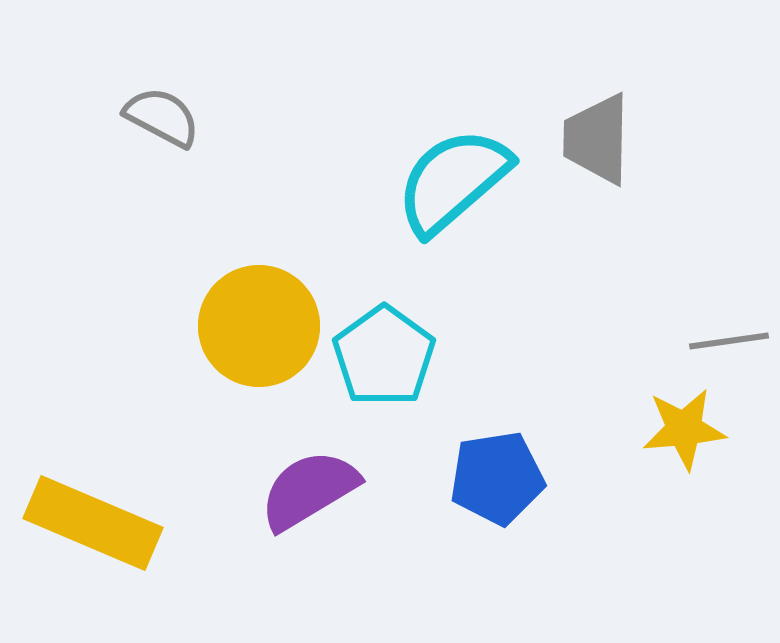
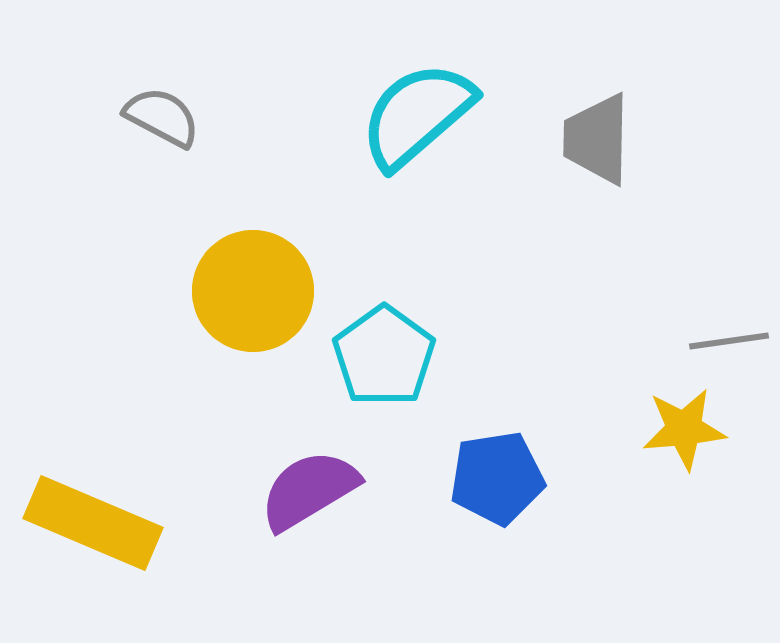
cyan semicircle: moved 36 px left, 66 px up
yellow circle: moved 6 px left, 35 px up
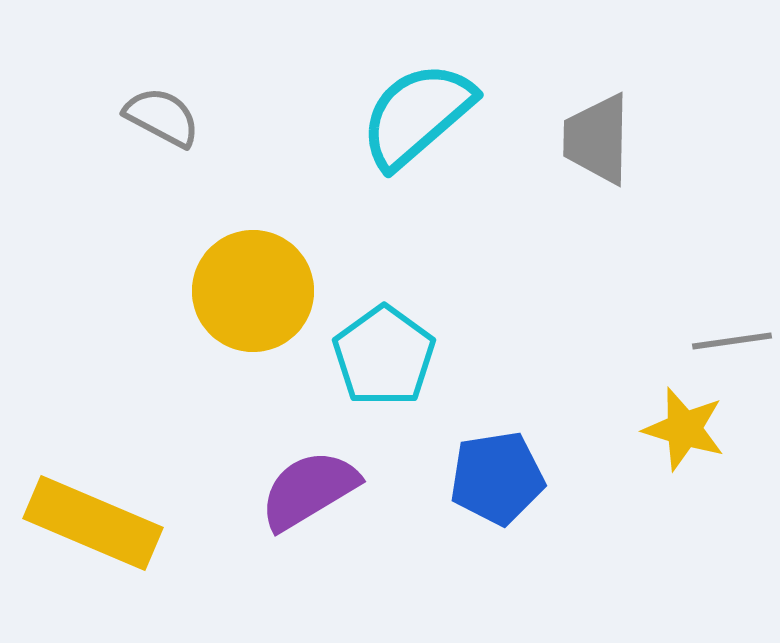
gray line: moved 3 px right
yellow star: rotated 22 degrees clockwise
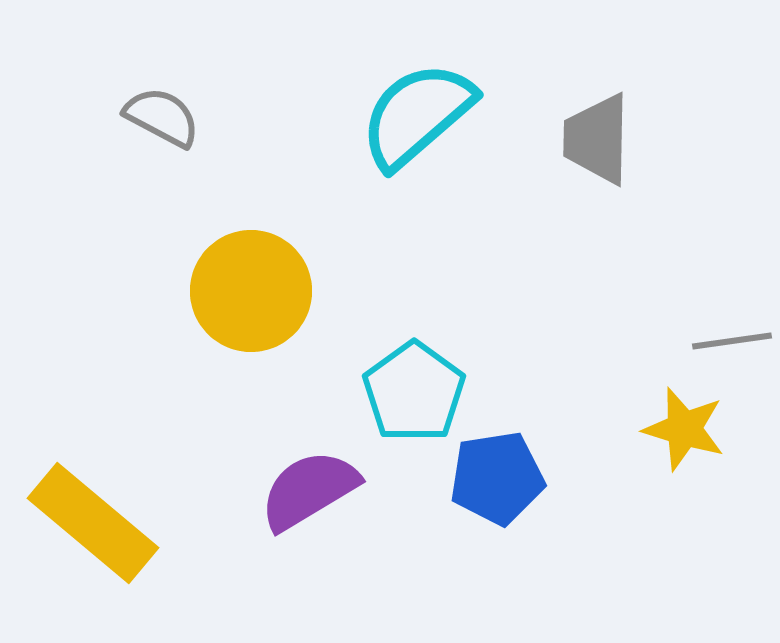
yellow circle: moved 2 px left
cyan pentagon: moved 30 px right, 36 px down
yellow rectangle: rotated 17 degrees clockwise
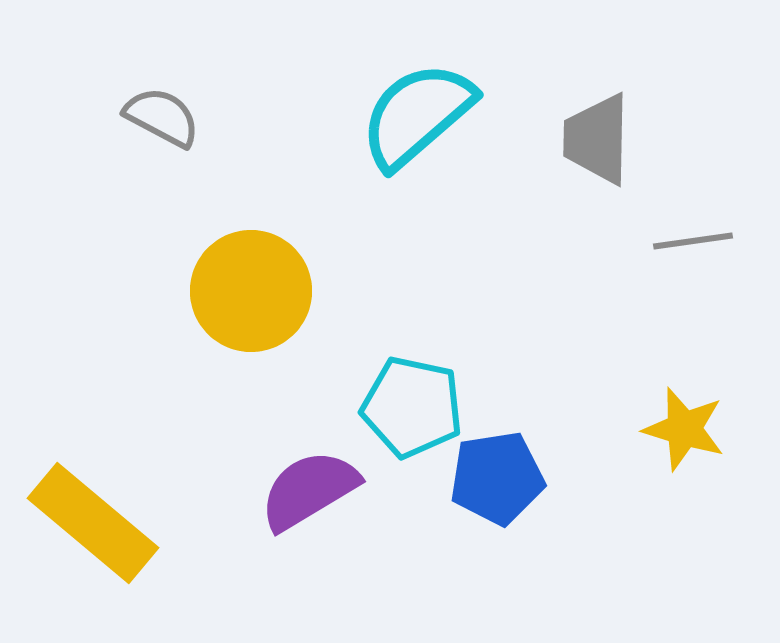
gray line: moved 39 px left, 100 px up
cyan pentagon: moved 2 px left, 15 px down; rotated 24 degrees counterclockwise
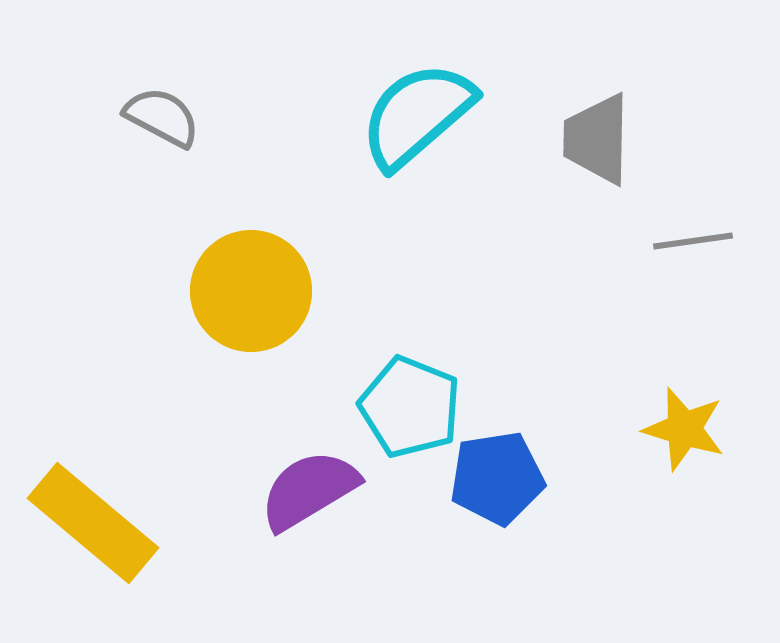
cyan pentagon: moved 2 px left; rotated 10 degrees clockwise
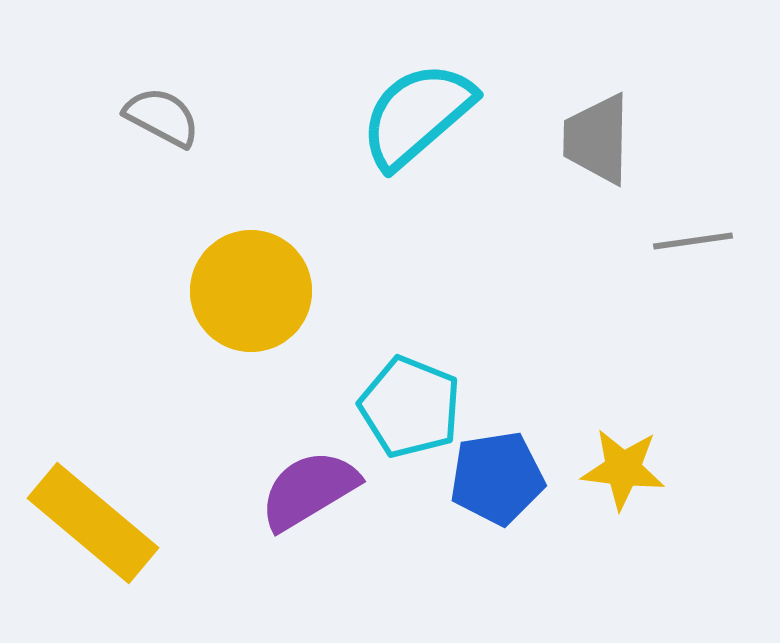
yellow star: moved 61 px left, 40 px down; rotated 10 degrees counterclockwise
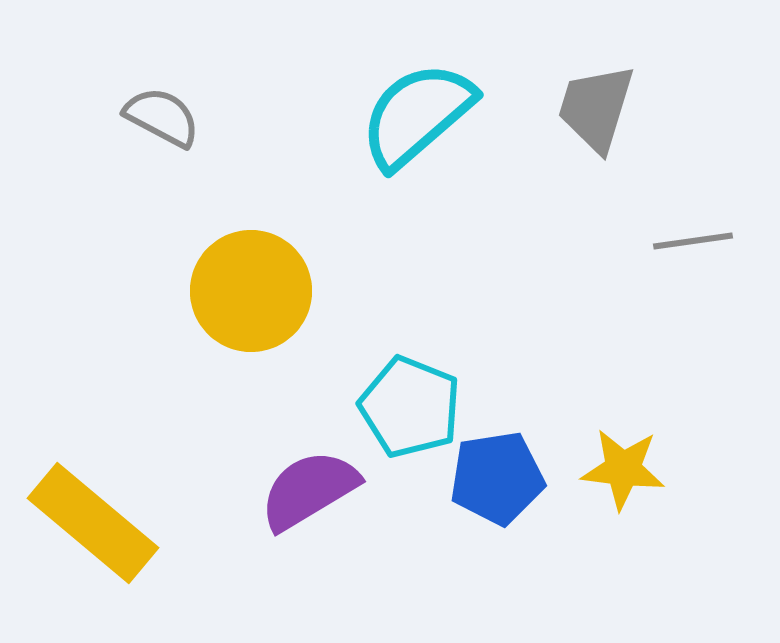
gray trapezoid: moved 1 px left, 31 px up; rotated 16 degrees clockwise
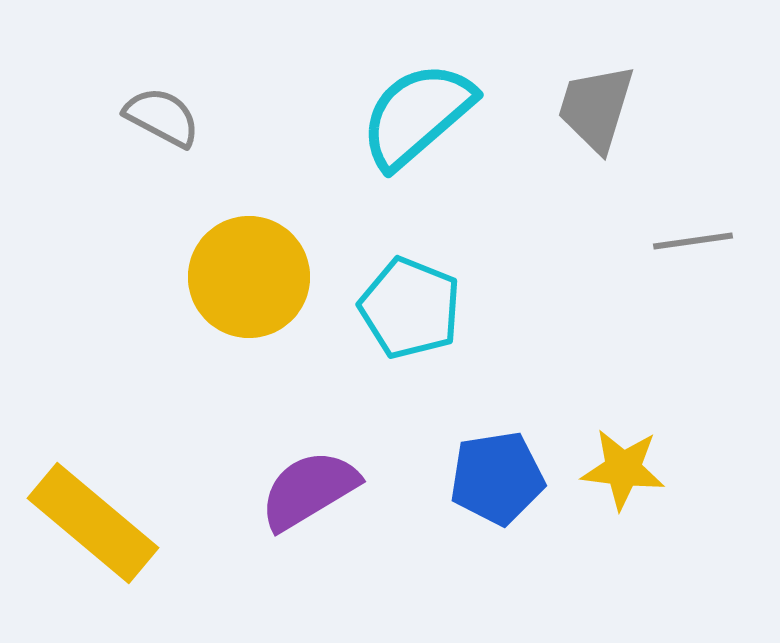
yellow circle: moved 2 px left, 14 px up
cyan pentagon: moved 99 px up
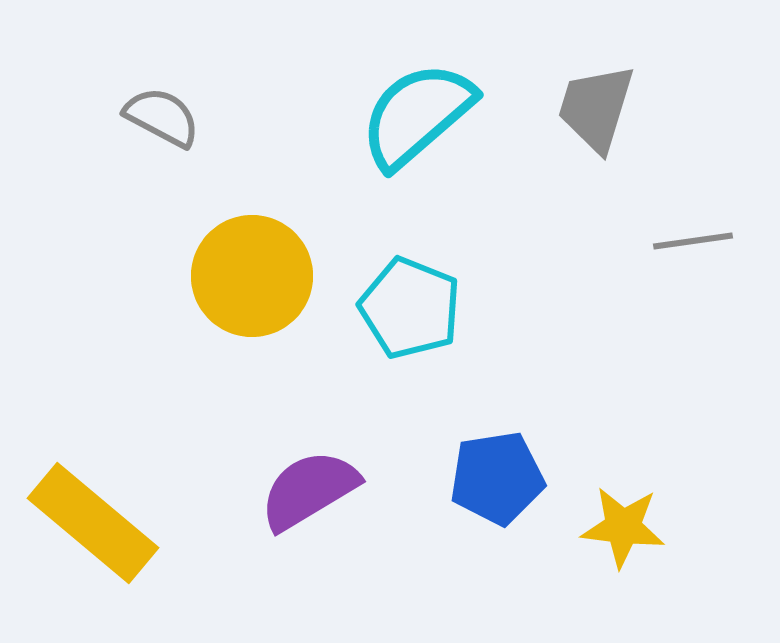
yellow circle: moved 3 px right, 1 px up
yellow star: moved 58 px down
